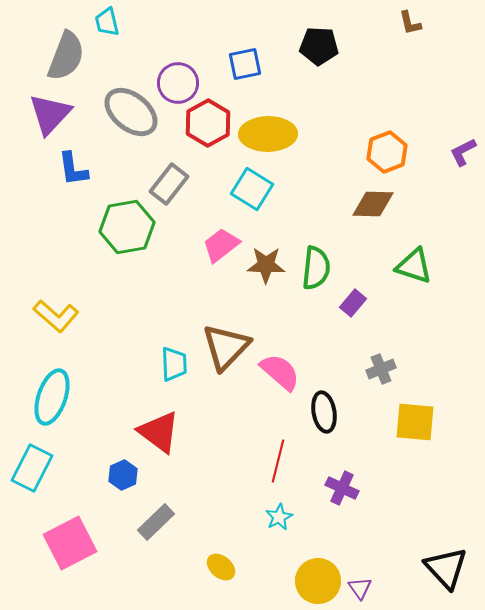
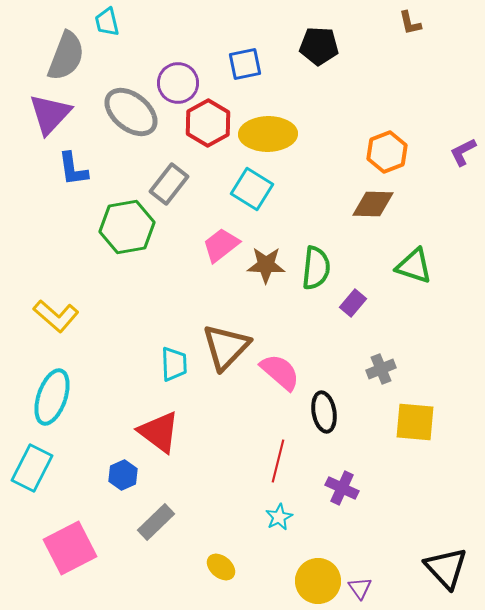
pink square at (70, 543): moved 5 px down
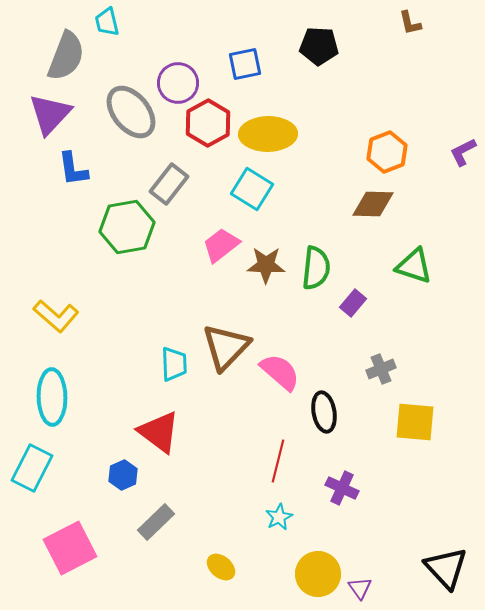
gray ellipse at (131, 112): rotated 12 degrees clockwise
cyan ellipse at (52, 397): rotated 20 degrees counterclockwise
yellow circle at (318, 581): moved 7 px up
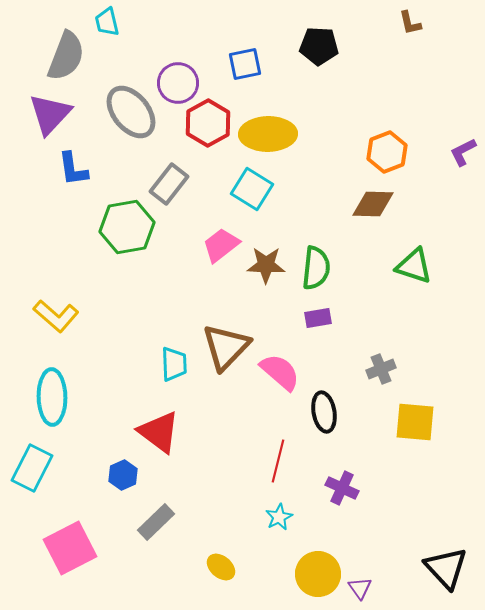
purple rectangle at (353, 303): moved 35 px left, 15 px down; rotated 40 degrees clockwise
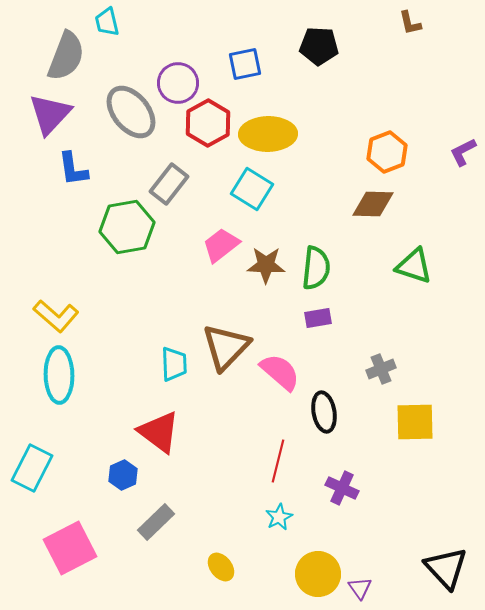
cyan ellipse at (52, 397): moved 7 px right, 22 px up
yellow square at (415, 422): rotated 6 degrees counterclockwise
yellow ellipse at (221, 567): rotated 12 degrees clockwise
